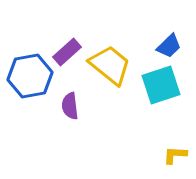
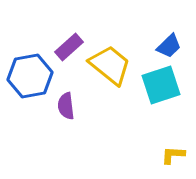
purple rectangle: moved 2 px right, 5 px up
purple semicircle: moved 4 px left
yellow L-shape: moved 2 px left
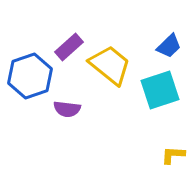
blue hexagon: rotated 9 degrees counterclockwise
cyan square: moved 1 px left, 5 px down
purple semicircle: moved 1 px right, 3 px down; rotated 76 degrees counterclockwise
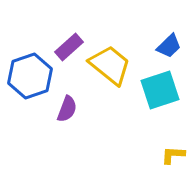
purple semicircle: rotated 76 degrees counterclockwise
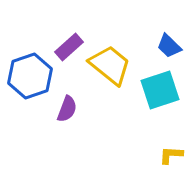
blue trapezoid: rotated 88 degrees clockwise
yellow L-shape: moved 2 px left
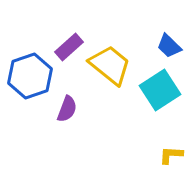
cyan square: rotated 15 degrees counterclockwise
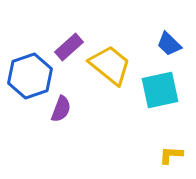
blue trapezoid: moved 2 px up
cyan square: rotated 21 degrees clockwise
purple semicircle: moved 6 px left
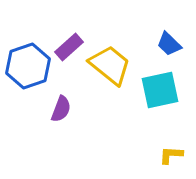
blue hexagon: moved 2 px left, 10 px up
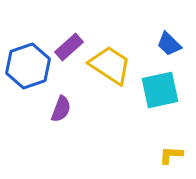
yellow trapezoid: rotated 6 degrees counterclockwise
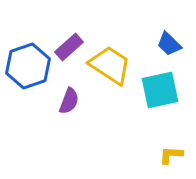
purple semicircle: moved 8 px right, 8 px up
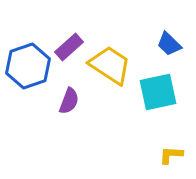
cyan square: moved 2 px left, 2 px down
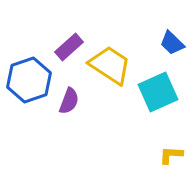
blue trapezoid: moved 3 px right, 1 px up
blue hexagon: moved 1 px right, 14 px down
cyan square: rotated 12 degrees counterclockwise
